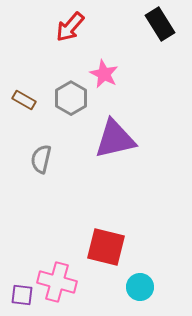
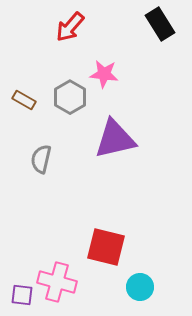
pink star: rotated 20 degrees counterclockwise
gray hexagon: moved 1 px left, 1 px up
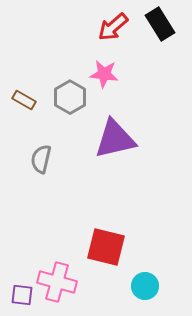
red arrow: moved 43 px right; rotated 8 degrees clockwise
cyan circle: moved 5 px right, 1 px up
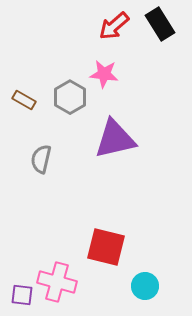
red arrow: moved 1 px right, 1 px up
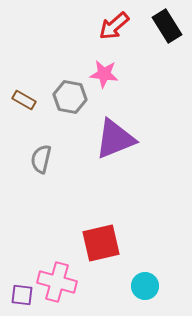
black rectangle: moved 7 px right, 2 px down
gray hexagon: rotated 20 degrees counterclockwise
purple triangle: rotated 9 degrees counterclockwise
red square: moved 5 px left, 4 px up; rotated 27 degrees counterclockwise
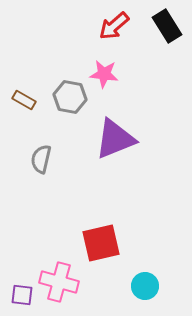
pink cross: moved 2 px right
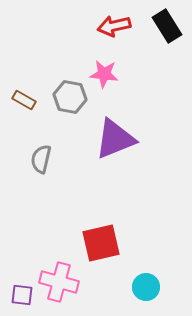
red arrow: rotated 28 degrees clockwise
cyan circle: moved 1 px right, 1 px down
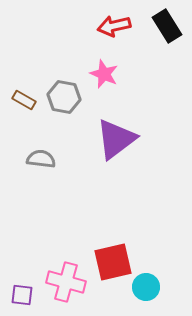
pink star: rotated 16 degrees clockwise
gray hexagon: moved 6 px left
purple triangle: moved 1 px right; rotated 15 degrees counterclockwise
gray semicircle: rotated 84 degrees clockwise
red square: moved 12 px right, 19 px down
pink cross: moved 7 px right
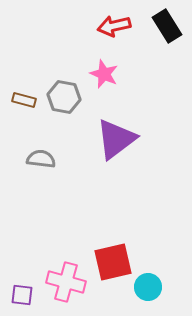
brown rectangle: rotated 15 degrees counterclockwise
cyan circle: moved 2 px right
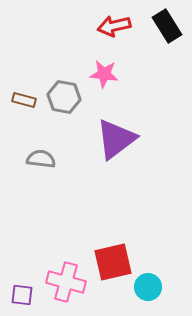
pink star: rotated 16 degrees counterclockwise
